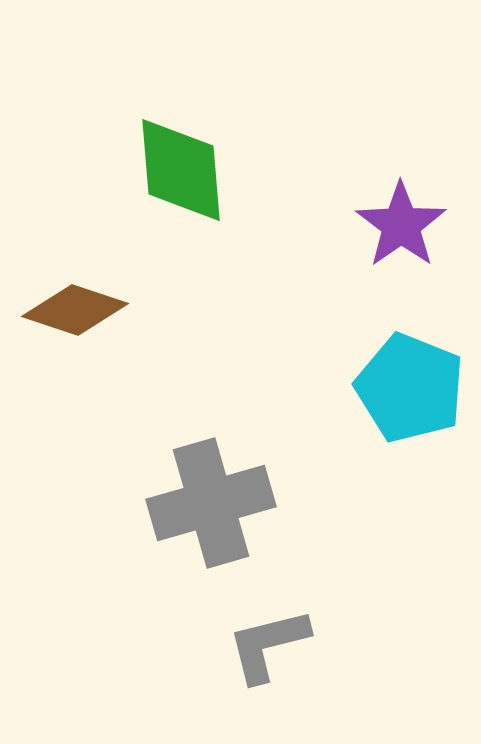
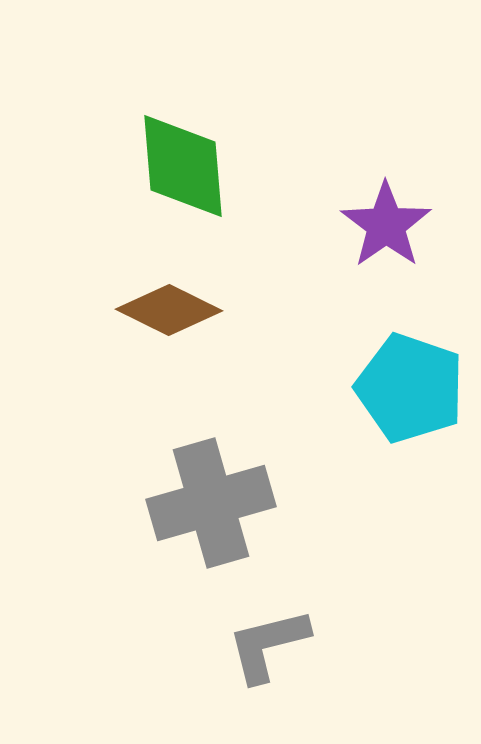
green diamond: moved 2 px right, 4 px up
purple star: moved 15 px left
brown diamond: moved 94 px right; rotated 8 degrees clockwise
cyan pentagon: rotated 3 degrees counterclockwise
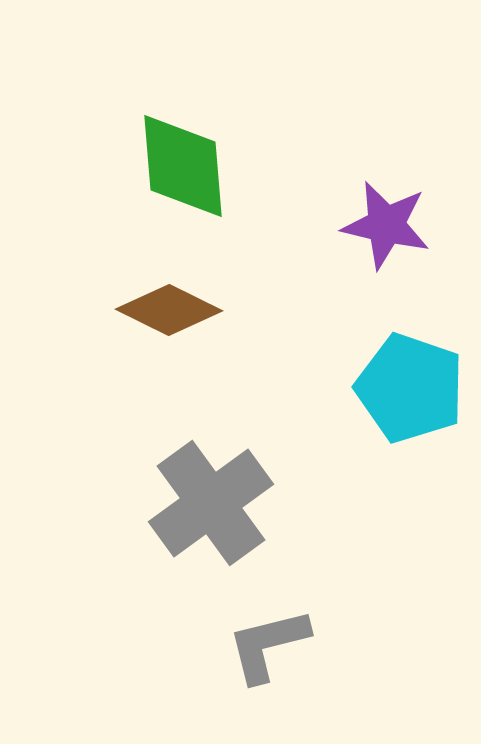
purple star: rotated 24 degrees counterclockwise
gray cross: rotated 20 degrees counterclockwise
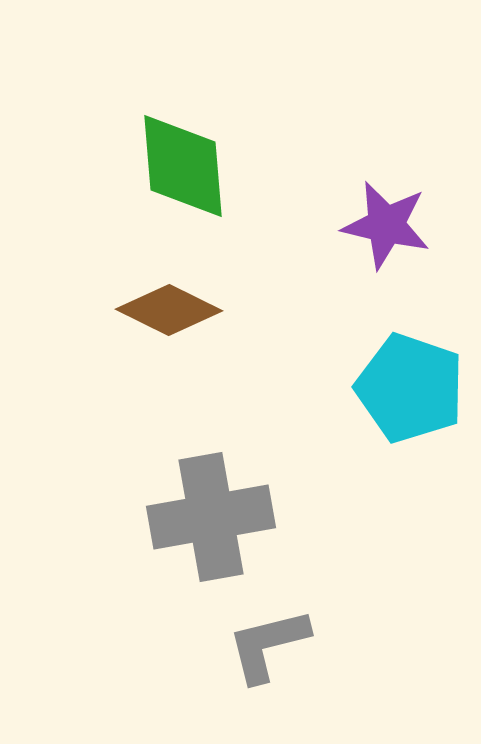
gray cross: moved 14 px down; rotated 26 degrees clockwise
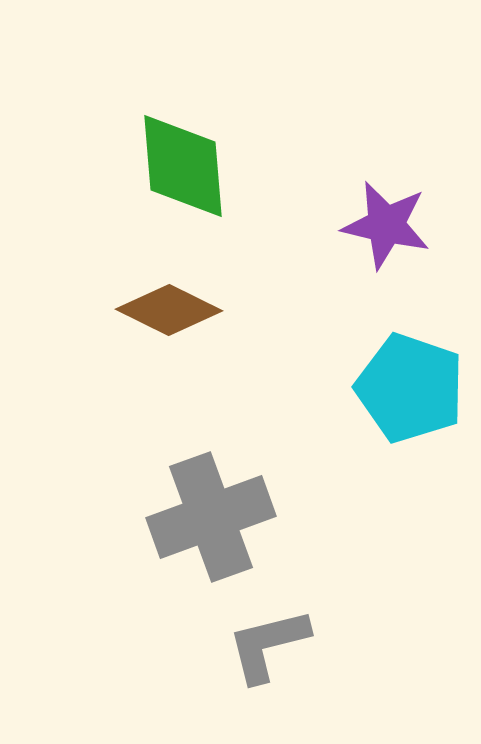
gray cross: rotated 10 degrees counterclockwise
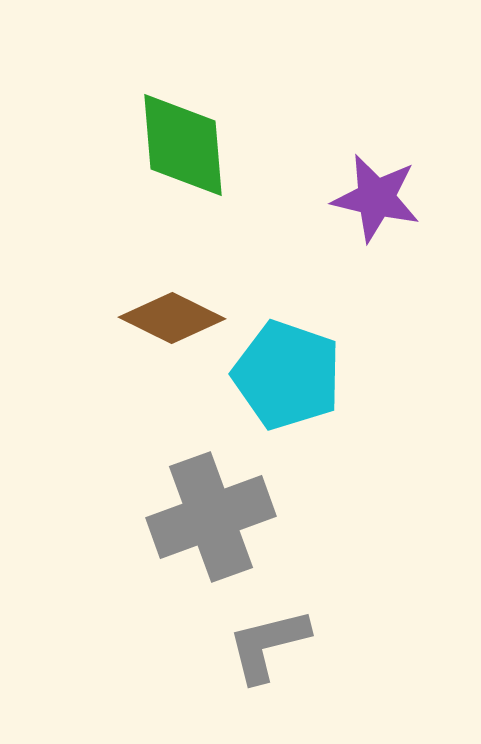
green diamond: moved 21 px up
purple star: moved 10 px left, 27 px up
brown diamond: moved 3 px right, 8 px down
cyan pentagon: moved 123 px left, 13 px up
